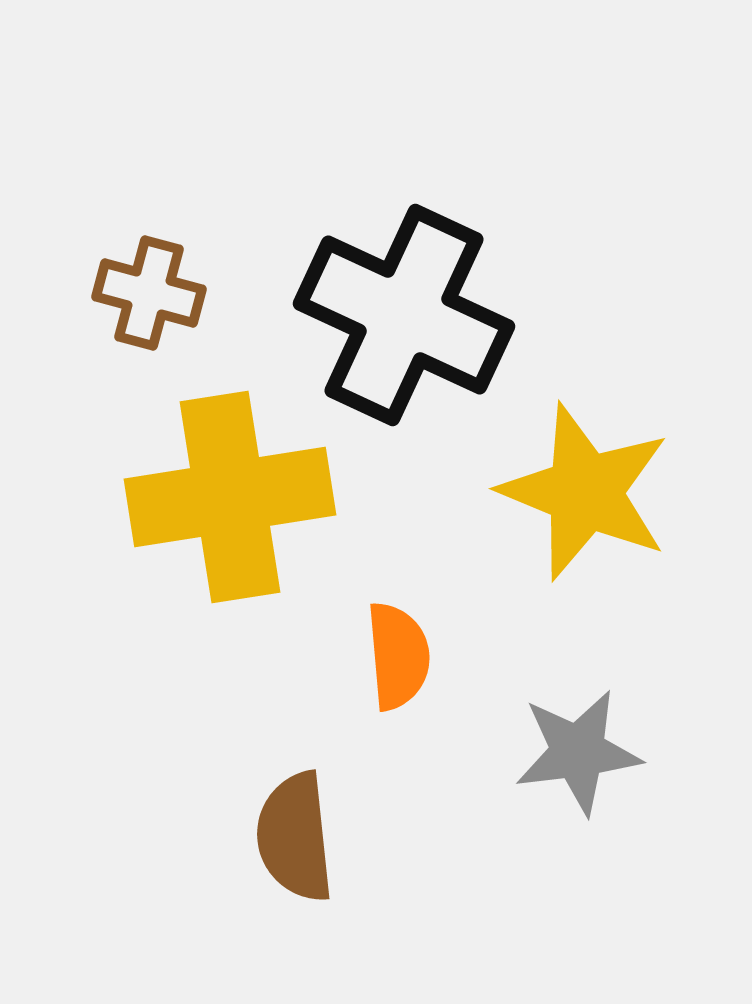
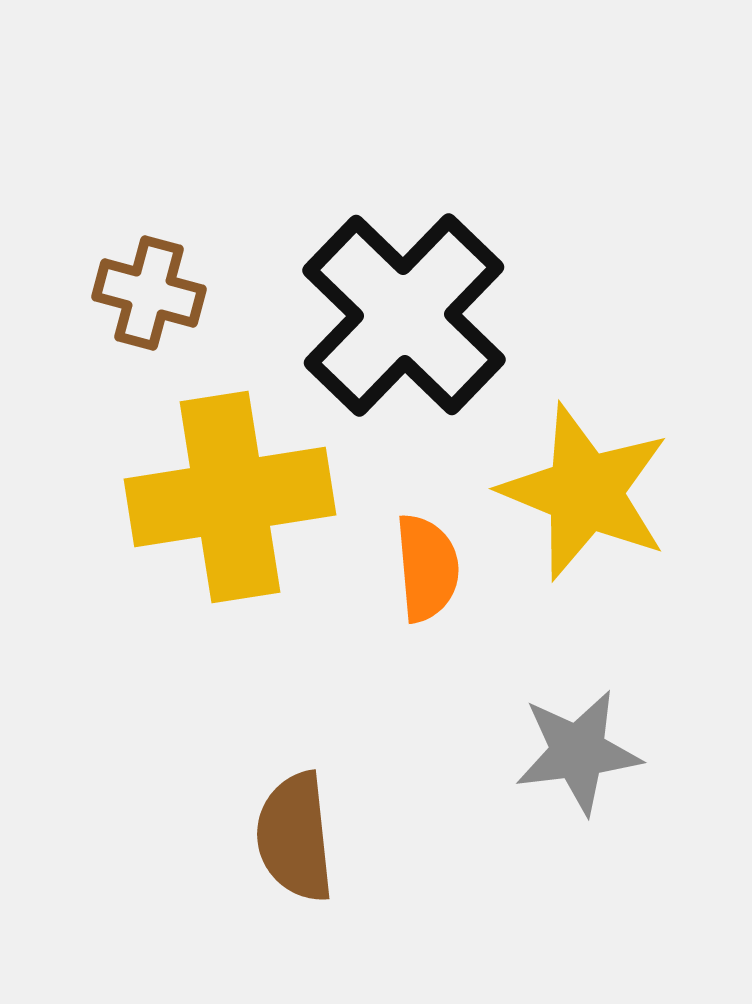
black cross: rotated 19 degrees clockwise
orange semicircle: moved 29 px right, 88 px up
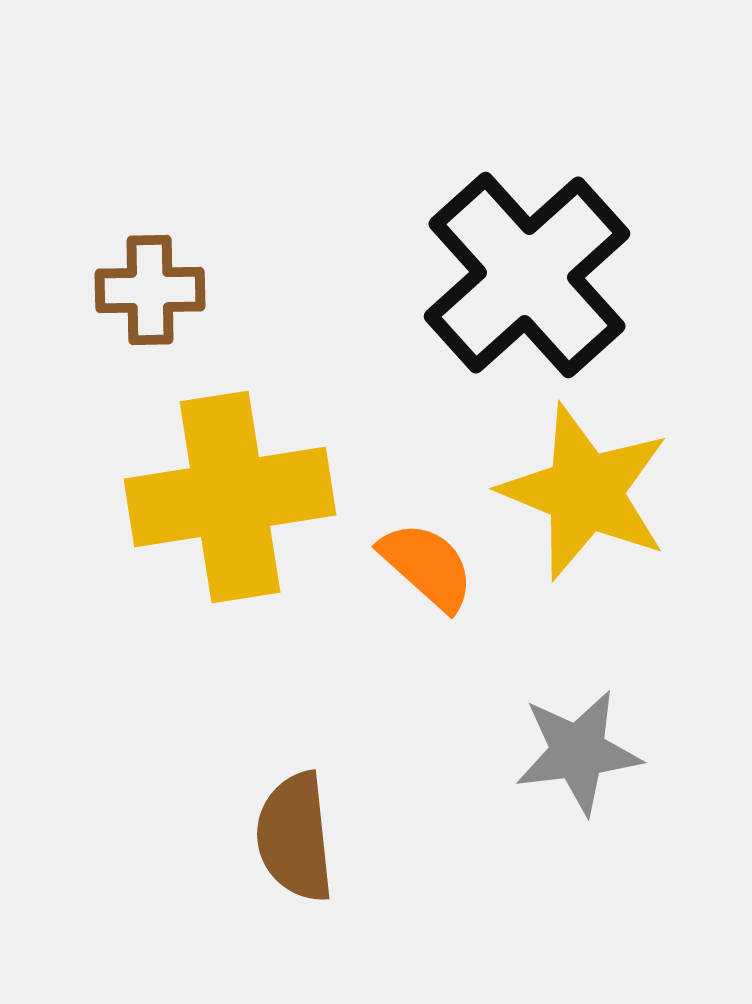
brown cross: moved 1 px right, 3 px up; rotated 16 degrees counterclockwise
black cross: moved 123 px right, 40 px up; rotated 4 degrees clockwise
orange semicircle: moved 2 px up; rotated 43 degrees counterclockwise
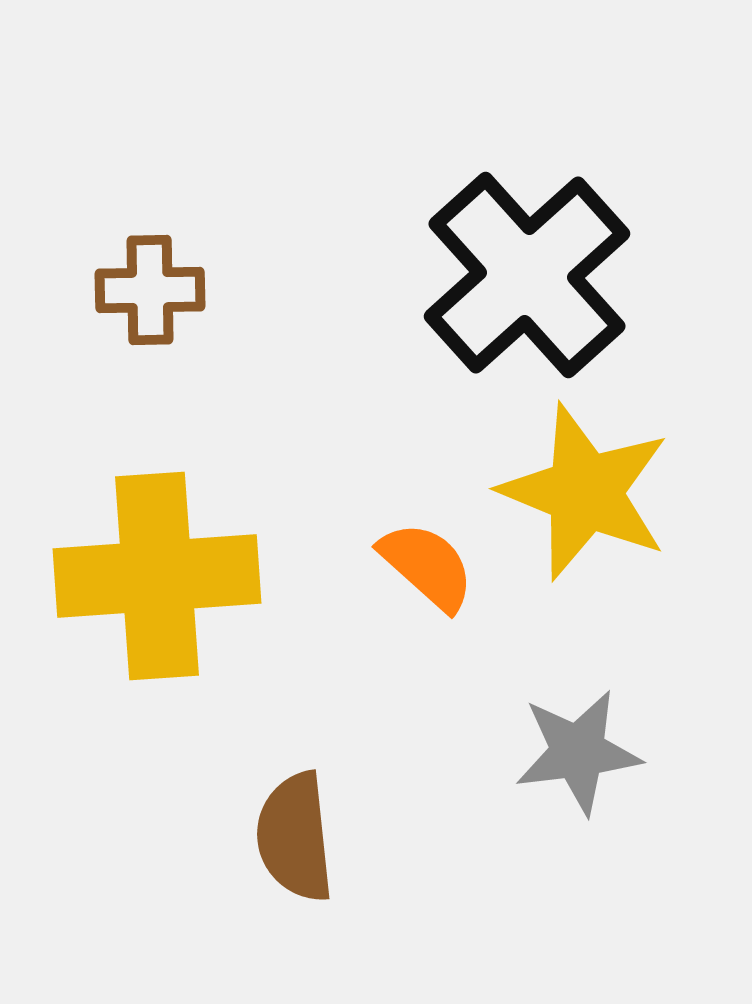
yellow cross: moved 73 px left, 79 px down; rotated 5 degrees clockwise
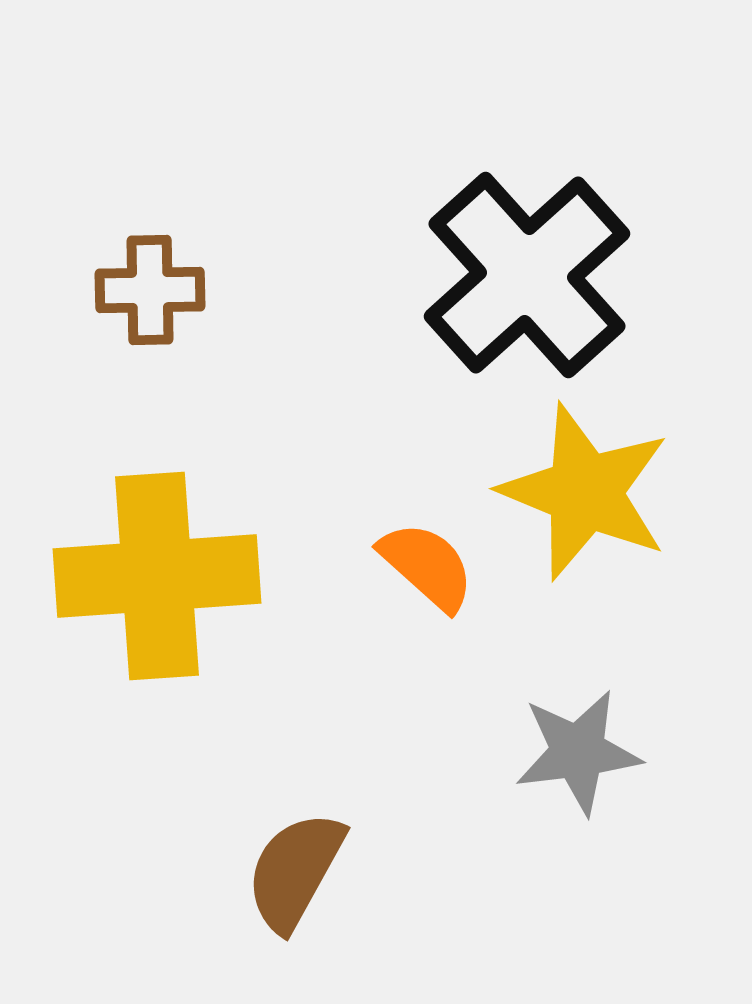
brown semicircle: moved 34 px down; rotated 35 degrees clockwise
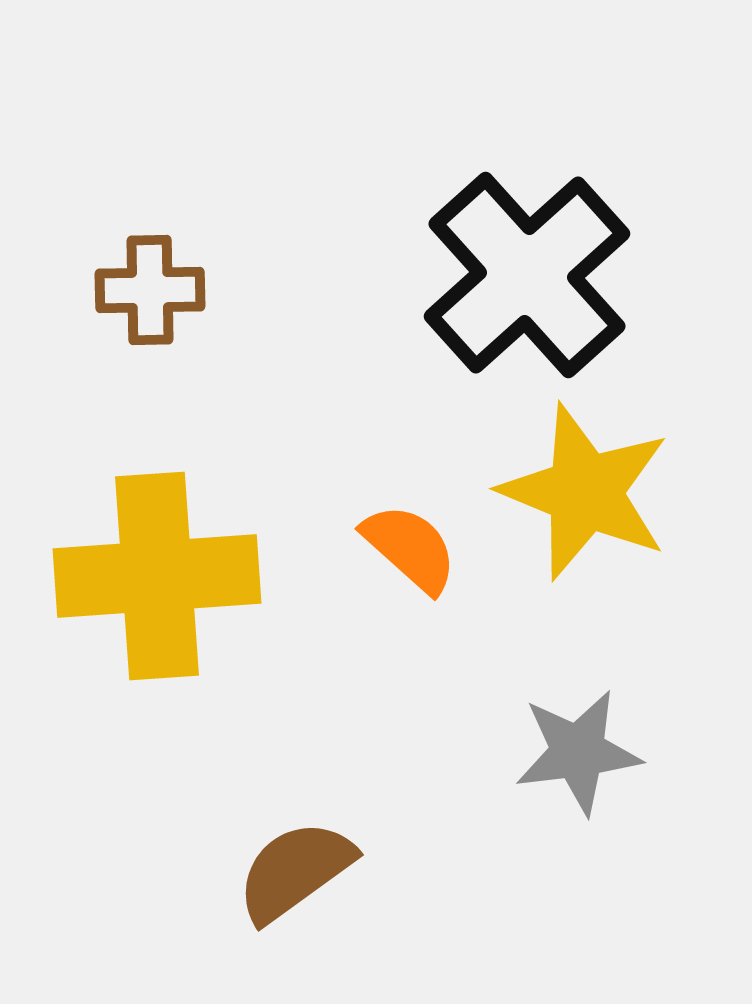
orange semicircle: moved 17 px left, 18 px up
brown semicircle: rotated 25 degrees clockwise
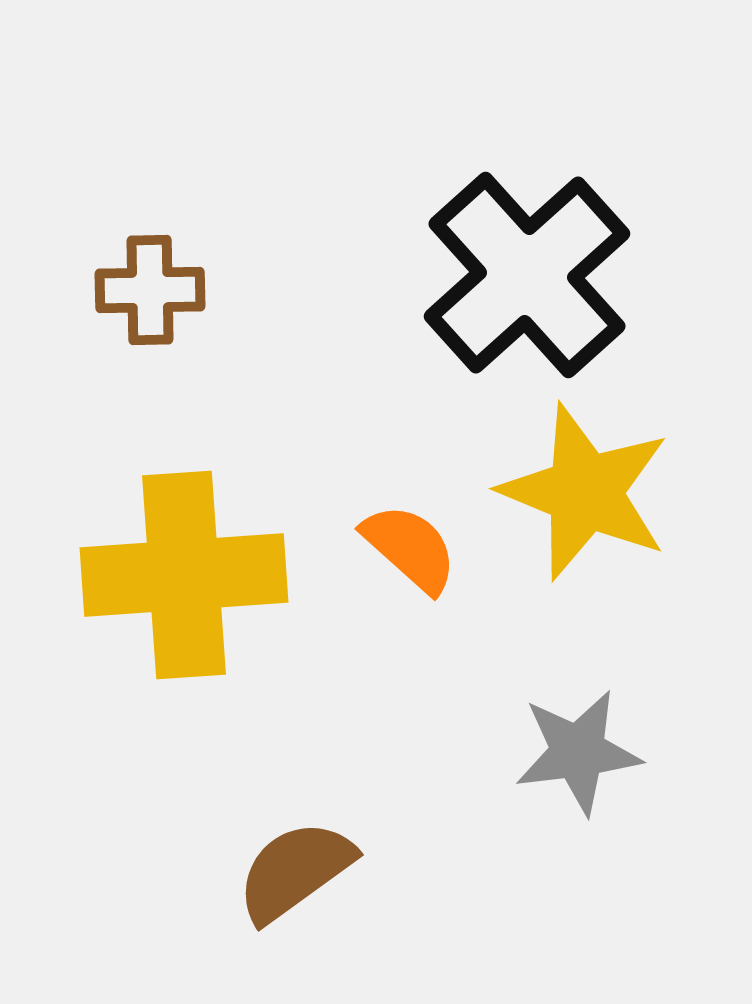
yellow cross: moved 27 px right, 1 px up
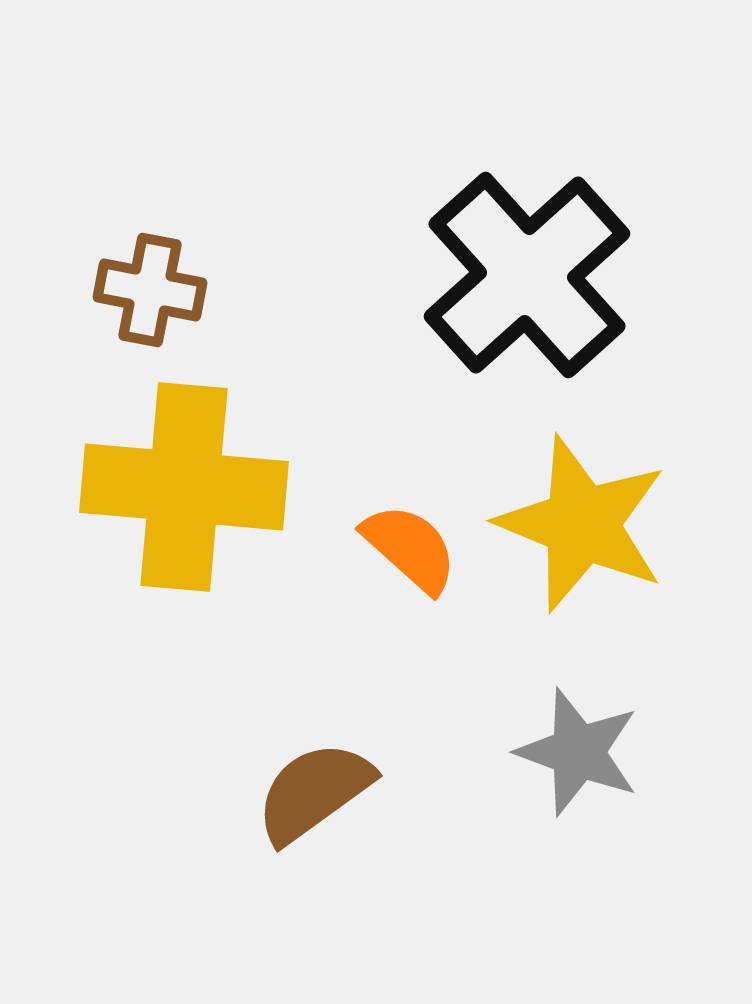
brown cross: rotated 12 degrees clockwise
yellow star: moved 3 px left, 32 px down
yellow cross: moved 88 px up; rotated 9 degrees clockwise
gray star: rotated 27 degrees clockwise
brown semicircle: moved 19 px right, 79 px up
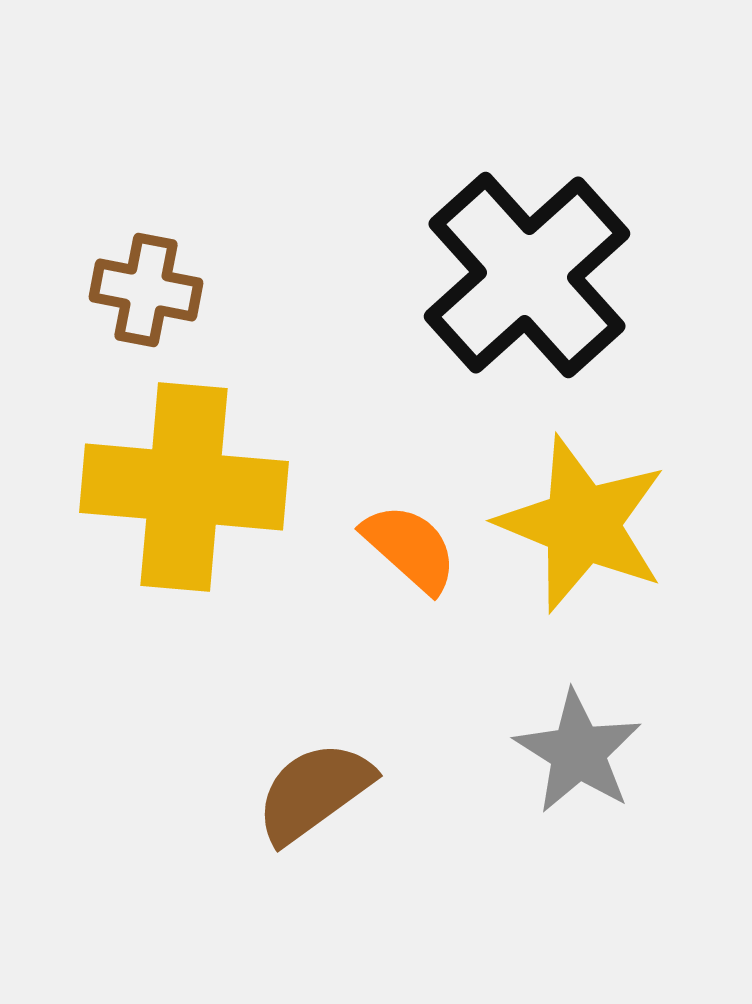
brown cross: moved 4 px left
gray star: rotated 12 degrees clockwise
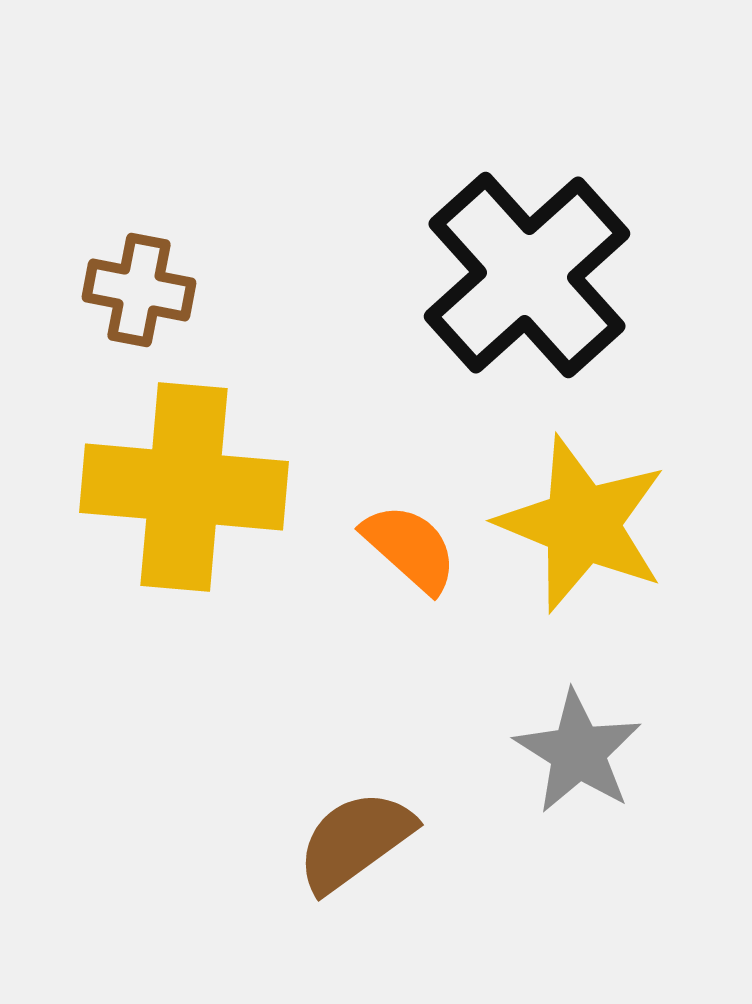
brown cross: moved 7 px left
brown semicircle: moved 41 px right, 49 px down
